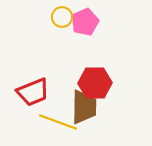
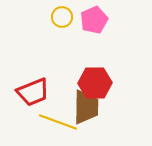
pink pentagon: moved 9 px right, 2 px up
brown trapezoid: moved 2 px right
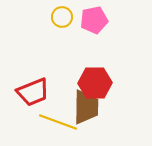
pink pentagon: rotated 12 degrees clockwise
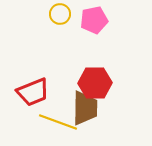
yellow circle: moved 2 px left, 3 px up
brown trapezoid: moved 1 px left, 1 px down
